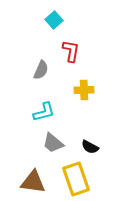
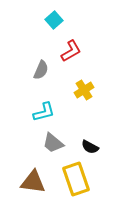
red L-shape: rotated 50 degrees clockwise
yellow cross: rotated 30 degrees counterclockwise
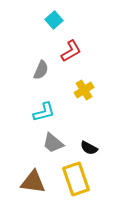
black semicircle: moved 1 px left, 1 px down
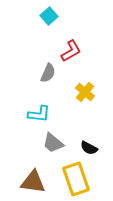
cyan square: moved 5 px left, 4 px up
gray semicircle: moved 7 px right, 3 px down
yellow cross: moved 1 px right, 2 px down; rotated 18 degrees counterclockwise
cyan L-shape: moved 5 px left, 2 px down; rotated 20 degrees clockwise
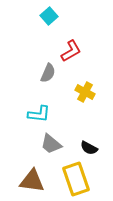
yellow cross: rotated 12 degrees counterclockwise
gray trapezoid: moved 2 px left, 1 px down
brown triangle: moved 1 px left, 1 px up
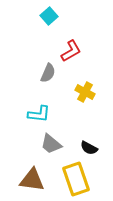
brown triangle: moved 1 px up
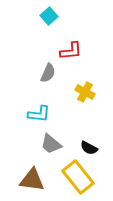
red L-shape: rotated 25 degrees clockwise
yellow rectangle: moved 2 px right, 2 px up; rotated 20 degrees counterclockwise
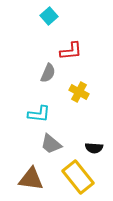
yellow cross: moved 6 px left
black semicircle: moved 5 px right; rotated 24 degrees counterclockwise
brown triangle: moved 1 px left, 1 px up
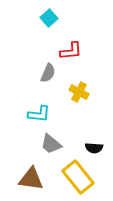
cyan square: moved 2 px down
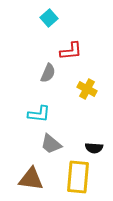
yellow cross: moved 8 px right, 3 px up
yellow rectangle: rotated 44 degrees clockwise
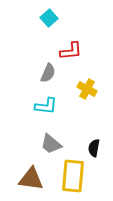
cyan L-shape: moved 7 px right, 8 px up
black semicircle: rotated 96 degrees clockwise
yellow rectangle: moved 5 px left, 1 px up
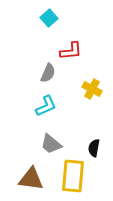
yellow cross: moved 5 px right
cyan L-shape: rotated 30 degrees counterclockwise
